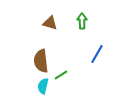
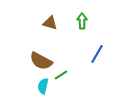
brown semicircle: rotated 55 degrees counterclockwise
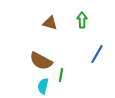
green arrow: moved 1 px up
green line: rotated 48 degrees counterclockwise
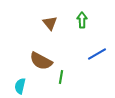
brown triangle: rotated 35 degrees clockwise
blue line: rotated 30 degrees clockwise
green line: moved 2 px down
cyan semicircle: moved 23 px left
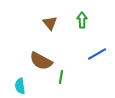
cyan semicircle: rotated 21 degrees counterclockwise
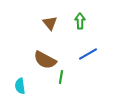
green arrow: moved 2 px left, 1 px down
blue line: moved 9 px left
brown semicircle: moved 4 px right, 1 px up
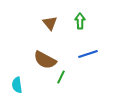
blue line: rotated 12 degrees clockwise
green line: rotated 16 degrees clockwise
cyan semicircle: moved 3 px left, 1 px up
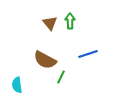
green arrow: moved 10 px left
